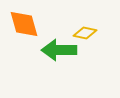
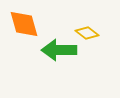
yellow diamond: moved 2 px right; rotated 25 degrees clockwise
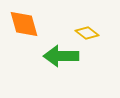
green arrow: moved 2 px right, 6 px down
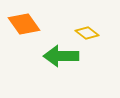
orange diamond: rotated 20 degrees counterclockwise
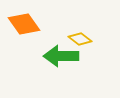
yellow diamond: moved 7 px left, 6 px down
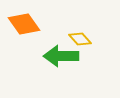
yellow diamond: rotated 10 degrees clockwise
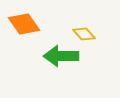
yellow diamond: moved 4 px right, 5 px up
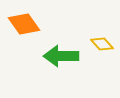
yellow diamond: moved 18 px right, 10 px down
